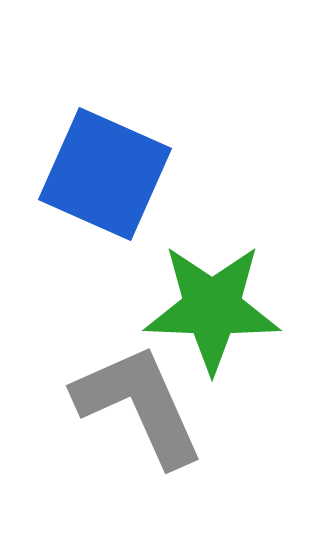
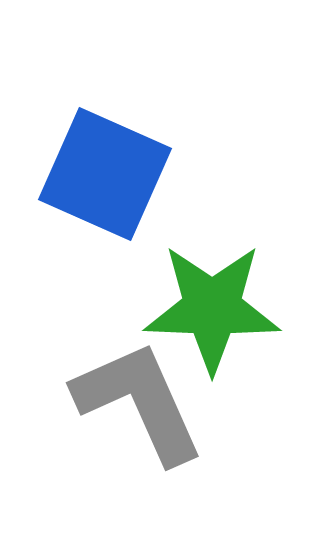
gray L-shape: moved 3 px up
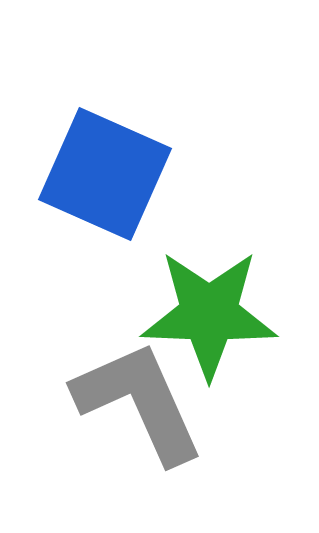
green star: moved 3 px left, 6 px down
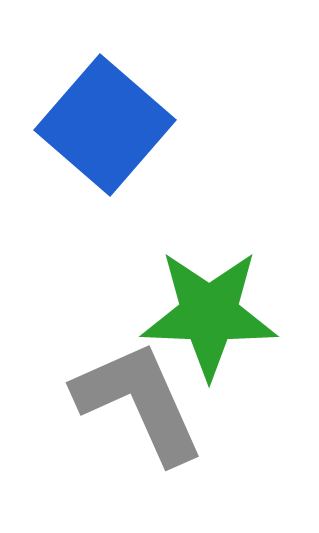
blue square: moved 49 px up; rotated 17 degrees clockwise
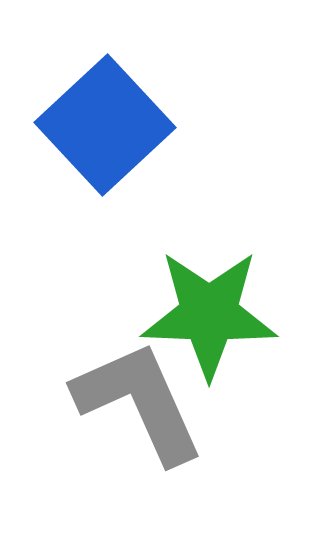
blue square: rotated 6 degrees clockwise
